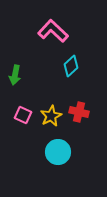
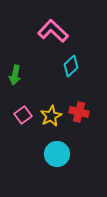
pink square: rotated 30 degrees clockwise
cyan circle: moved 1 px left, 2 px down
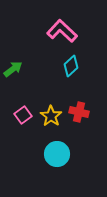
pink L-shape: moved 9 px right
green arrow: moved 2 px left, 6 px up; rotated 138 degrees counterclockwise
yellow star: rotated 10 degrees counterclockwise
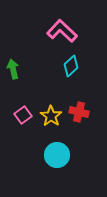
green arrow: rotated 66 degrees counterclockwise
cyan circle: moved 1 px down
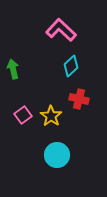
pink L-shape: moved 1 px left, 1 px up
red cross: moved 13 px up
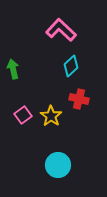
cyan circle: moved 1 px right, 10 px down
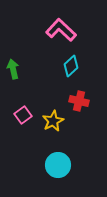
red cross: moved 2 px down
yellow star: moved 2 px right, 5 px down; rotated 10 degrees clockwise
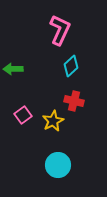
pink L-shape: moved 1 px left; rotated 72 degrees clockwise
green arrow: rotated 78 degrees counterclockwise
red cross: moved 5 px left
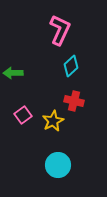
green arrow: moved 4 px down
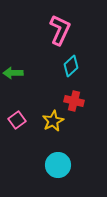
pink square: moved 6 px left, 5 px down
